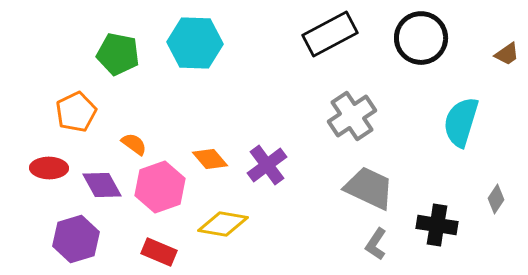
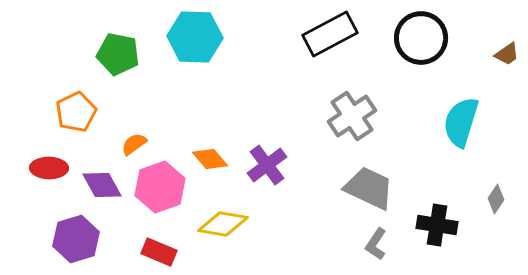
cyan hexagon: moved 6 px up
orange semicircle: rotated 72 degrees counterclockwise
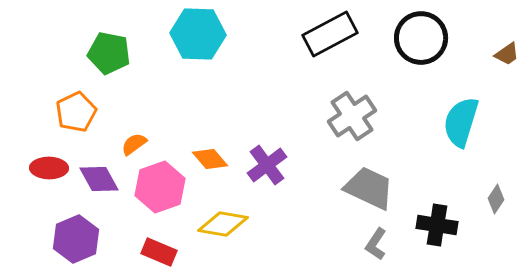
cyan hexagon: moved 3 px right, 3 px up
green pentagon: moved 9 px left, 1 px up
purple diamond: moved 3 px left, 6 px up
purple hexagon: rotated 6 degrees counterclockwise
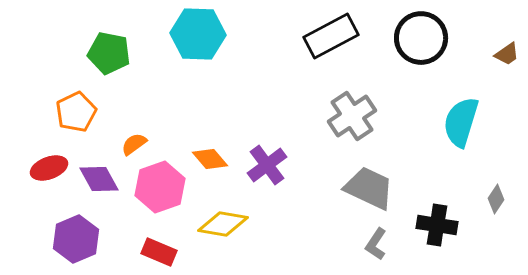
black rectangle: moved 1 px right, 2 px down
red ellipse: rotated 21 degrees counterclockwise
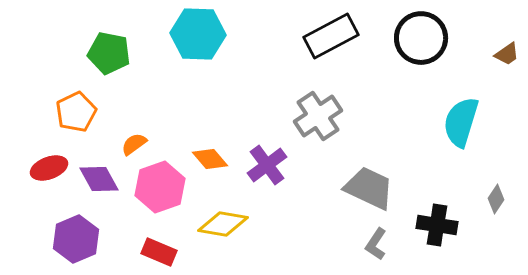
gray cross: moved 34 px left
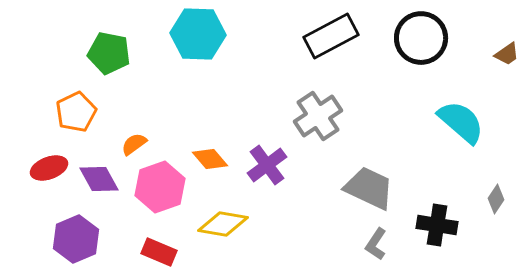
cyan semicircle: rotated 114 degrees clockwise
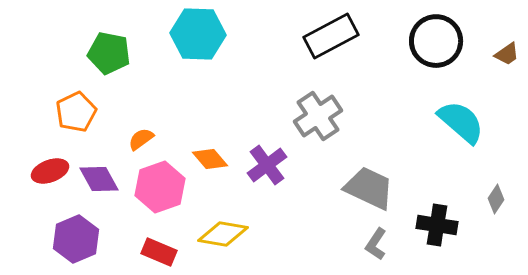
black circle: moved 15 px right, 3 px down
orange semicircle: moved 7 px right, 5 px up
red ellipse: moved 1 px right, 3 px down
yellow diamond: moved 10 px down
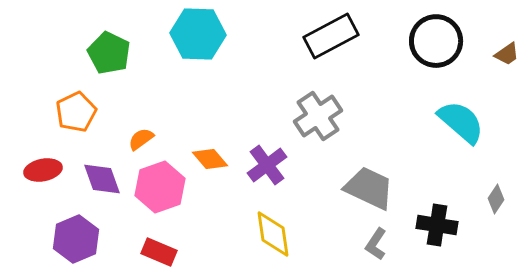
green pentagon: rotated 15 degrees clockwise
red ellipse: moved 7 px left, 1 px up; rotated 9 degrees clockwise
purple diamond: moved 3 px right; rotated 9 degrees clockwise
yellow diamond: moved 50 px right; rotated 72 degrees clockwise
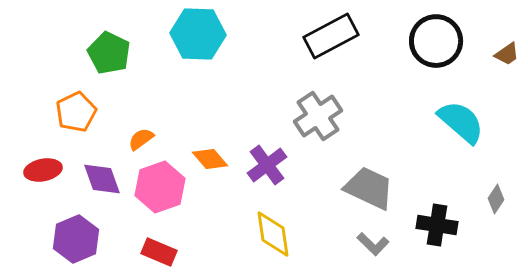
gray L-shape: moved 3 px left; rotated 80 degrees counterclockwise
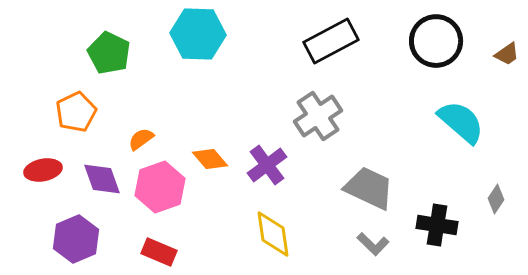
black rectangle: moved 5 px down
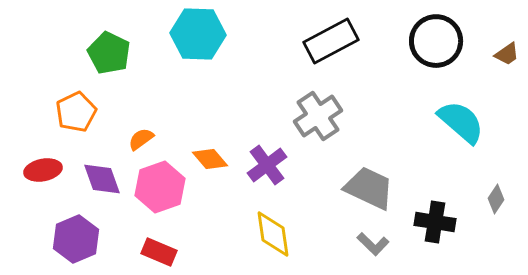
black cross: moved 2 px left, 3 px up
